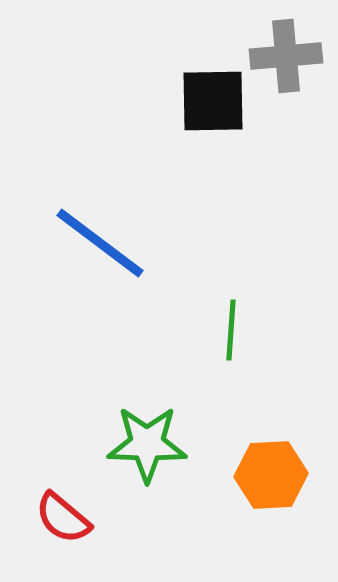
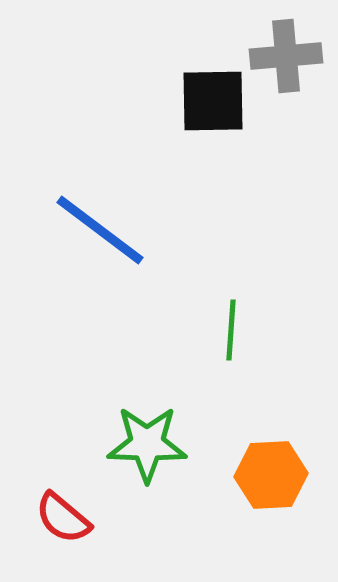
blue line: moved 13 px up
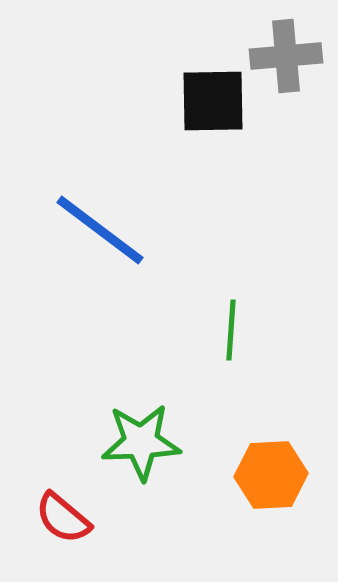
green star: moved 6 px left, 2 px up; rotated 4 degrees counterclockwise
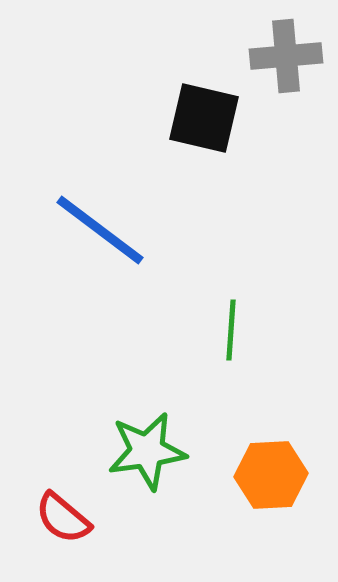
black square: moved 9 px left, 17 px down; rotated 14 degrees clockwise
green star: moved 6 px right, 9 px down; rotated 6 degrees counterclockwise
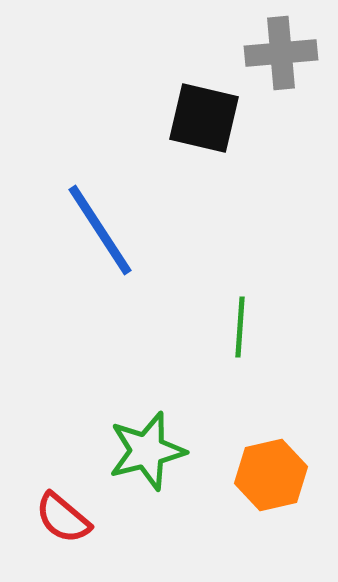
gray cross: moved 5 px left, 3 px up
blue line: rotated 20 degrees clockwise
green line: moved 9 px right, 3 px up
green star: rotated 6 degrees counterclockwise
orange hexagon: rotated 10 degrees counterclockwise
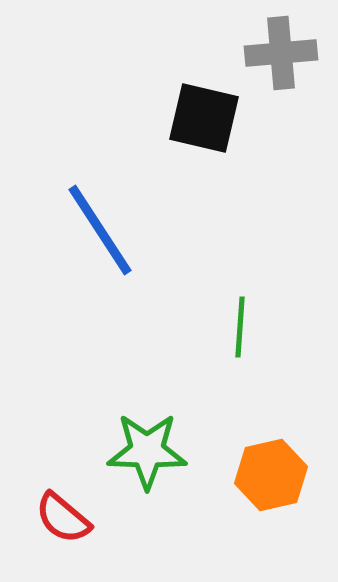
green star: rotated 16 degrees clockwise
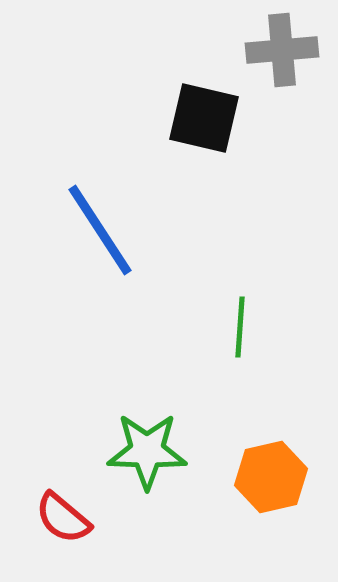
gray cross: moved 1 px right, 3 px up
orange hexagon: moved 2 px down
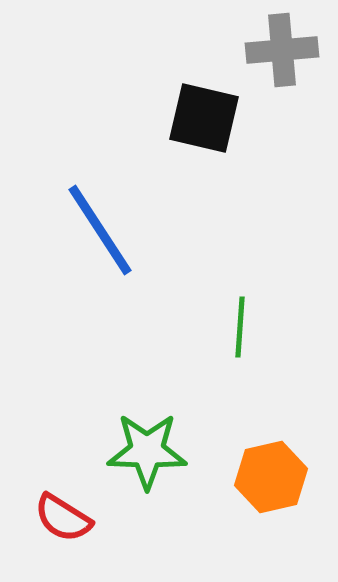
red semicircle: rotated 8 degrees counterclockwise
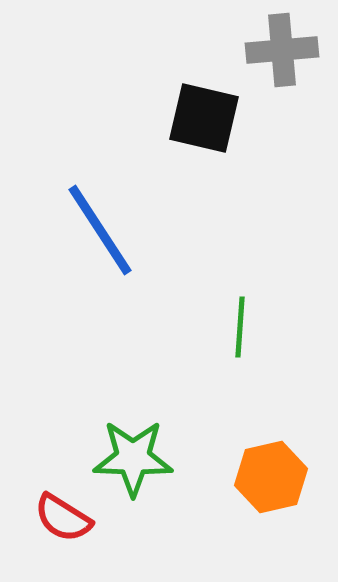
green star: moved 14 px left, 7 px down
